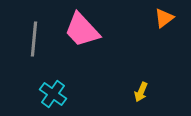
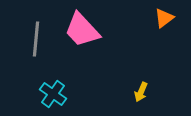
gray line: moved 2 px right
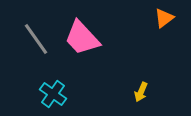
pink trapezoid: moved 8 px down
gray line: rotated 40 degrees counterclockwise
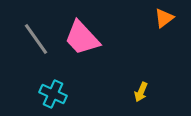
cyan cross: rotated 12 degrees counterclockwise
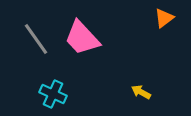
yellow arrow: rotated 96 degrees clockwise
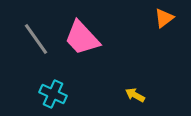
yellow arrow: moved 6 px left, 3 px down
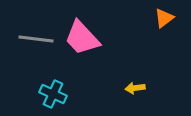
gray line: rotated 48 degrees counterclockwise
yellow arrow: moved 7 px up; rotated 36 degrees counterclockwise
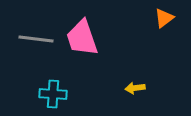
pink trapezoid: rotated 24 degrees clockwise
cyan cross: rotated 20 degrees counterclockwise
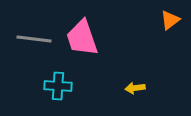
orange triangle: moved 6 px right, 2 px down
gray line: moved 2 px left
cyan cross: moved 5 px right, 8 px up
